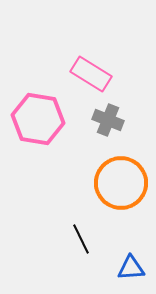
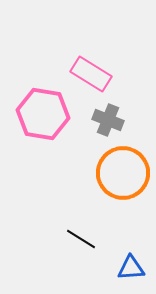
pink hexagon: moved 5 px right, 5 px up
orange circle: moved 2 px right, 10 px up
black line: rotated 32 degrees counterclockwise
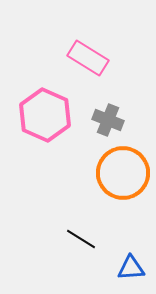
pink rectangle: moved 3 px left, 16 px up
pink hexagon: moved 2 px right, 1 px down; rotated 15 degrees clockwise
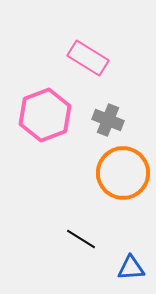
pink hexagon: rotated 15 degrees clockwise
